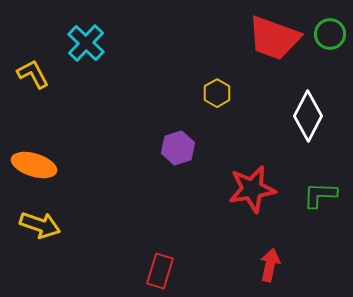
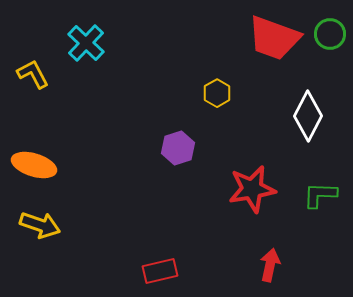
red rectangle: rotated 60 degrees clockwise
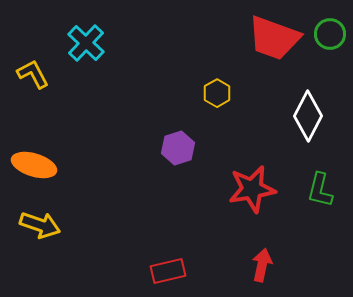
green L-shape: moved 5 px up; rotated 78 degrees counterclockwise
red arrow: moved 8 px left
red rectangle: moved 8 px right
